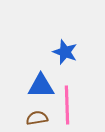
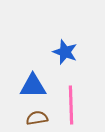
blue triangle: moved 8 px left
pink line: moved 4 px right
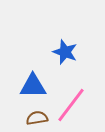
pink line: rotated 39 degrees clockwise
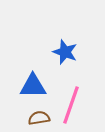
pink line: rotated 18 degrees counterclockwise
brown semicircle: moved 2 px right
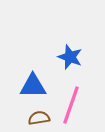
blue star: moved 5 px right, 5 px down
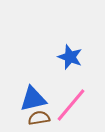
blue triangle: moved 13 px down; rotated 12 degrees counterclockwise
pink line: rotated 21 degrees clockwise
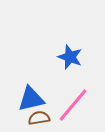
blue triangle: moved 2 px left
pink line: moved 2 px right
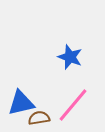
blue triangle: moved 10 px left, 4 px down
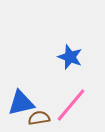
pink line: moved 2 px left
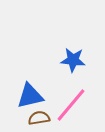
blue star: moved 3 px right, 3 px down; rotated 15 degrees counterclockwise
blue triangle: moved 9 px right, 7 px up
